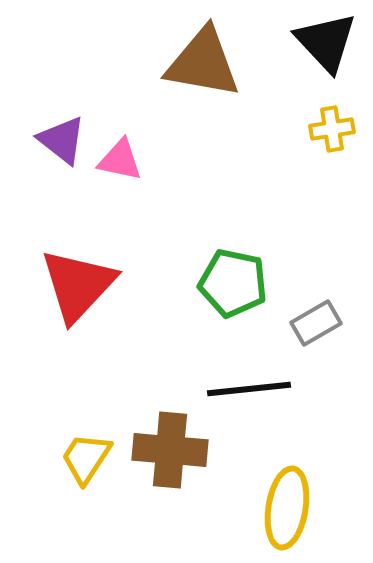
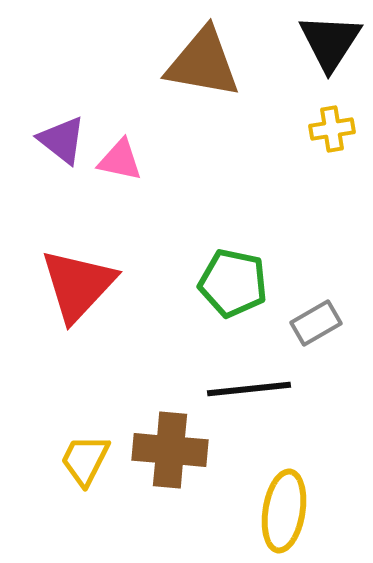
black triangle: moved 4 px right; rotated 16 degrees clockwise
yellow trapezoid: moved 1 px left, 2 px down; rotated 6 degrees counterclockwise
yellow ellipse: moved 3 px left, 3 px down
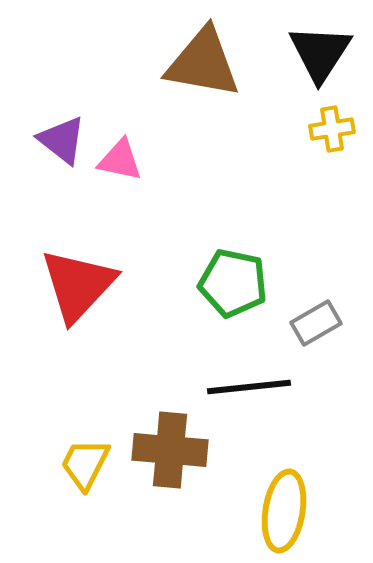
black triangle: moved 10 px left, 11 px down
black line: moved 2 px up
yellow trapezoid: moved 4 px down
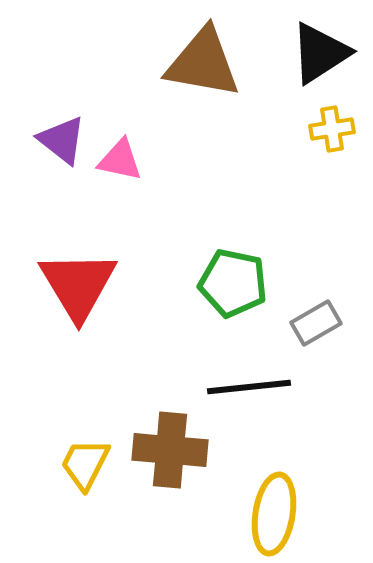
black triangle: rotated 24 degrees clockwise
red triangle: rotated 14 degrees counterclockwise
yellow ellipse: moved 10 px left, 3 px down
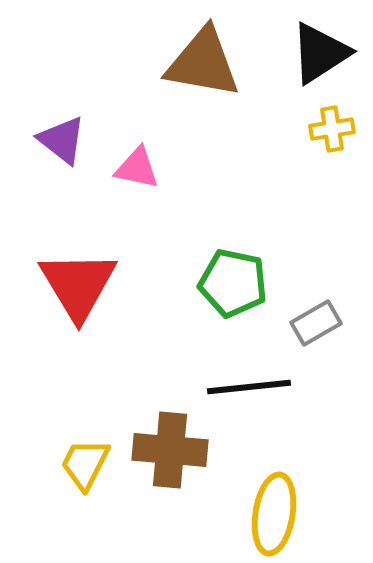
pink triangle: moved 17 px right, 8 px down
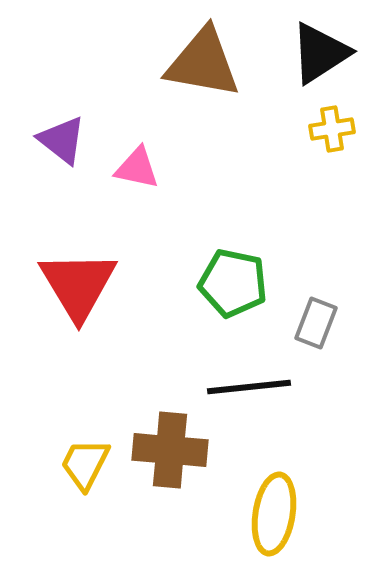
gray rectangle: rotated 39 degrees counterclockwise
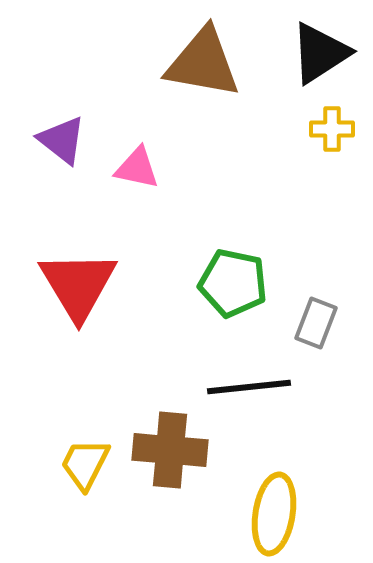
yellow cross: rotated 9 degrees clockwise
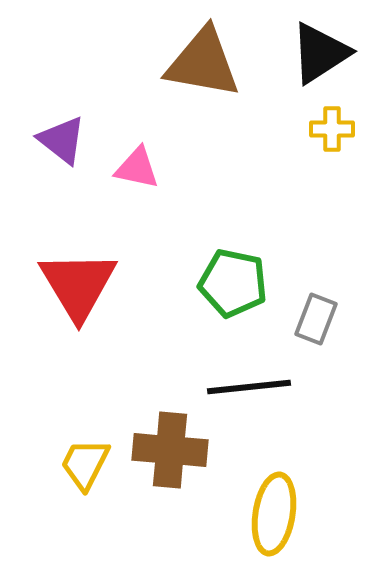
gray rectangle: moved 4 px up
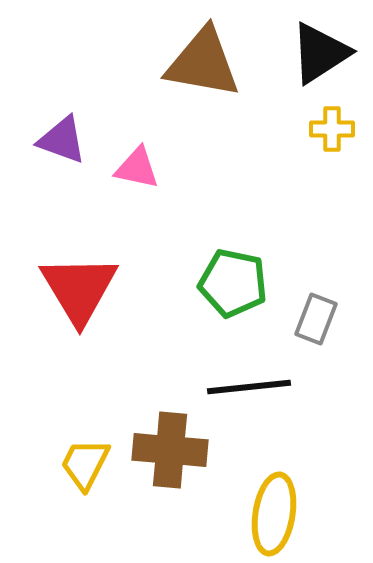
purple triangle: rotated 18 degrees counterclockwise
red triangle: moved 1 px right, 4 px down
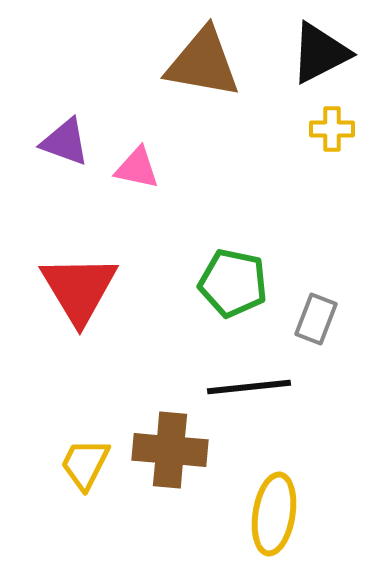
black triangle: rotated 6 degrees clockwise
purple triangle: moved 3 px right, 2 px down
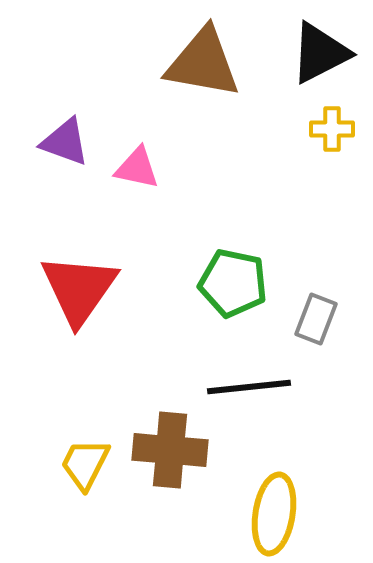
red triangle: rotated 6 degrees clockwise
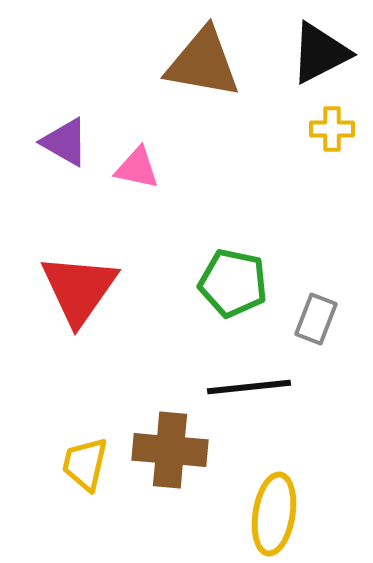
purple triangle: rotated 10 degrees clockwise
yellow trapezoid: rotated 14 degrees counterclockwise
